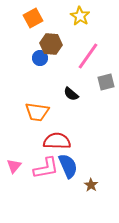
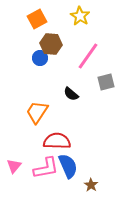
orange square: moved 4 px right, 1 px down
orange trapezoid: rotated 115 degrees clockwise
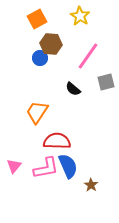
black semicircle: moved 2 px right, 5 px up
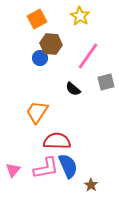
pink triangle: moved 1 px left, 4 px down
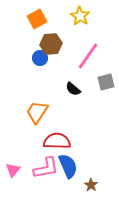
brown hexagon: rotated 10 degrees counterclockwise
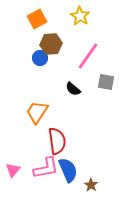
gray square: rotated 24 degrees clockwise
red semicircle: rotated 80 degrees clockwise
blue semicircle: moved 4 px down
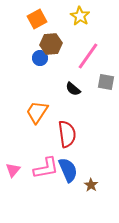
red semicircle: moved 10 px right, 7 px up
